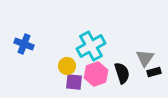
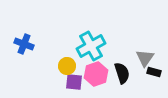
black rectangle: rotated 32 degrees clockwise
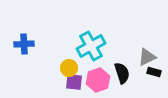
blue cross: rotated 24 degrees counterclockwise
gray triangle: moved 2 px right, 1 px up; rotated 30 degrees clockwise
yellow circle: moved 2 px right, 2 px down
pink hexagon: moved 2 px right, 6 px down
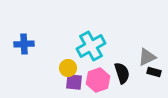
yellow circle: moved 1 px left
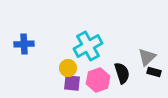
cyan cross: moved 3 px left
gray triangle: rotated 18 degrees counterclockwise
purple square: moved 2 px left, 1 px down
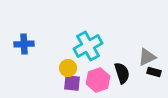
gray triangle: rotated 18 degrees clockwise
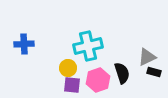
cyan cross: rotated 16 degrees clockwise
purple square: moved 2 px down
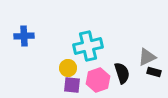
blue cross: moved 8 px up
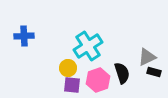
cyan cross: rotated 20 degrees counterclockwise
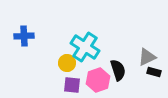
cyan cross: moved 3 px left, 1 px down; rotated 24 degrees counterclockwise
yellow circle: moved 1 px left, 5 px up
black semicircle: moved 4 px left, 3 px up
